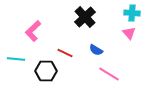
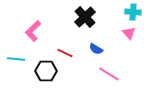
cyan cross: moved 1 px right, 1 px up
blue semicircle: moved 1 px up
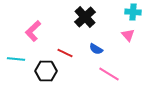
pink triangle: moved 1 px left, 2 px down
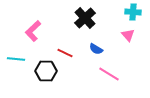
black cross: moved 1 px down
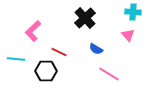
red line: moved 6 px left, 1 px up
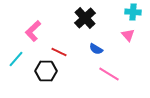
cyan line: rotated 54 degrees counterclockwise
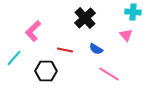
pink triangle: moved 2 px left
red line: moved 6 px right, 2 px up; rotated 14 degrees counterclockwise
cyan line: moved 2 px left, 1 px up
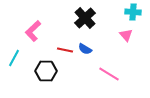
blue semicircle: moved 11 px left
cyan line: rotated 12 degrees counterclockwise
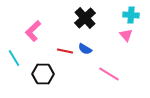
cyan cross: moved 2 px left, 3 px down
red line: moved 1 px down
cyan line: rotated 60 degrees counterclockwise
black hexagon: moved 3 px left, 3 px down
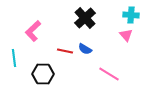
cyan line: rotated 24 degrees clockwise
